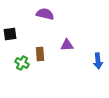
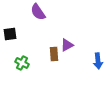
purple semicircle: moved 7 px left, 2 px up; rotated 138 degrees counterclockwise
purple triangle: rotated 24 degrees counterclockwise
brown rectangle: moved 14 px right
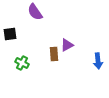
purple semicircle: moved 3 px left
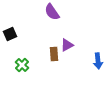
purple semicircle: moved 17 px right
black square: rotated 16 degrees counterclockwise
green cross: moved 2 px down; rotated 16 degrees clockwise
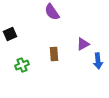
purple triangle: moved 16 px right, 1 px up
green cross: rotated 24 degrees clockwise
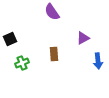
black square: moved 5 px down
purple triangle: moved 6 px up
green cross: moved 2 px up
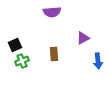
purple semicircle: rotated 60 degrees counterclockwise
black square: moved 5 px right, 6 px down
green cross: moved 2 px up
